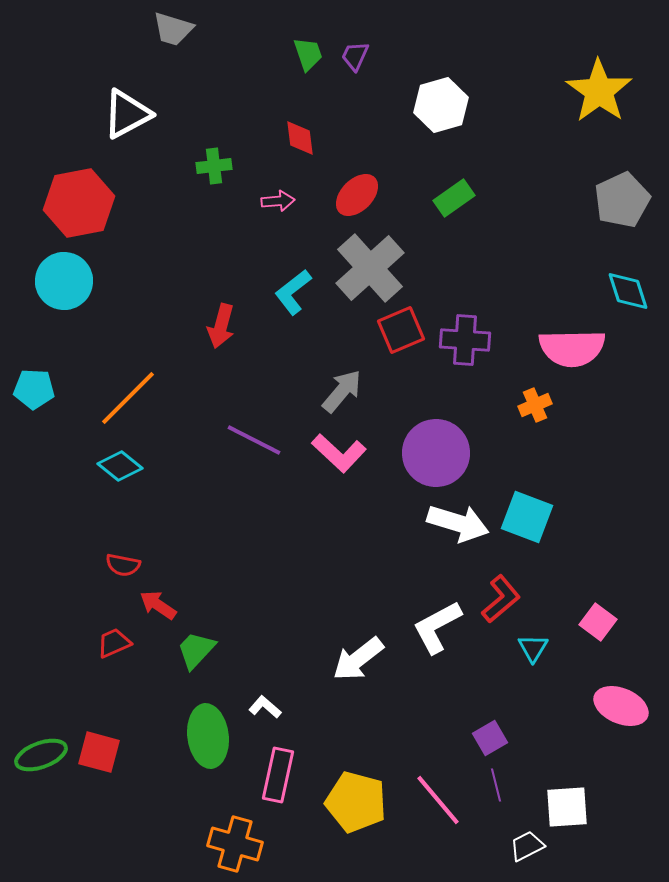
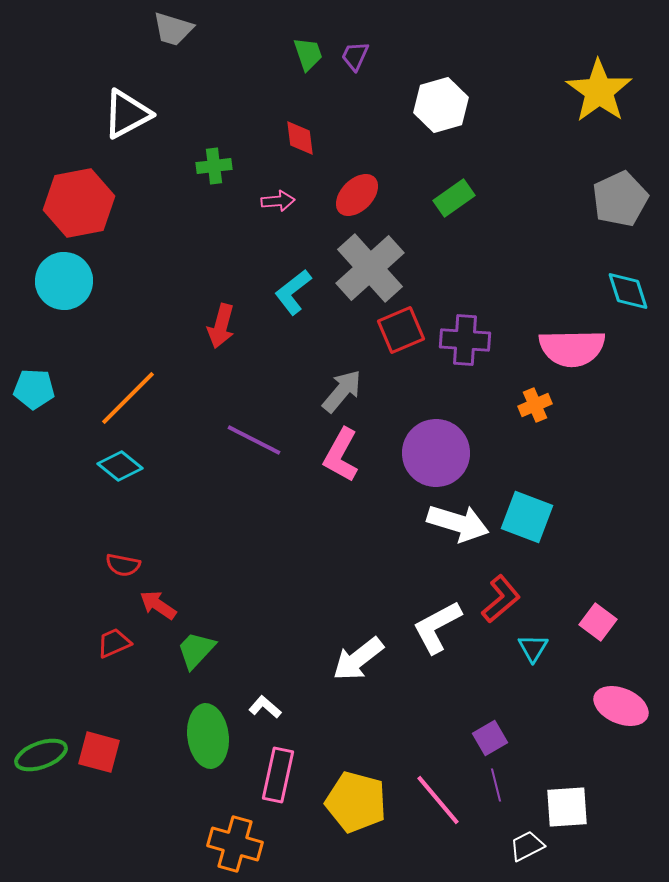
gray pentagon at (622, 200): moved 2 px left, 1 px up
pink L-shape at (339, 453): moved 2 px right, 2 px down; rotated 76 degrees clockwise
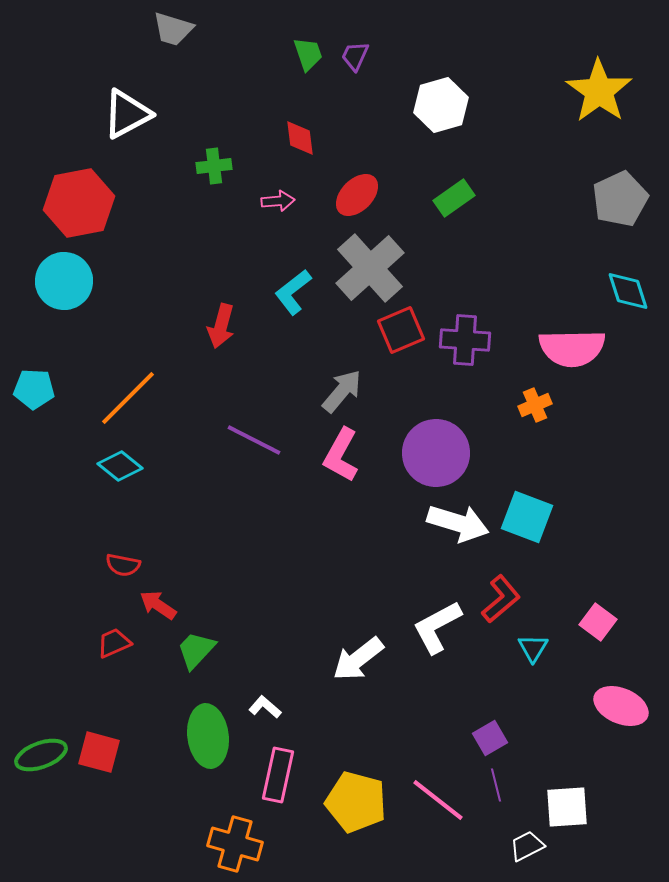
pink line at (438, 800): rotated 12 degrees counterclockwise
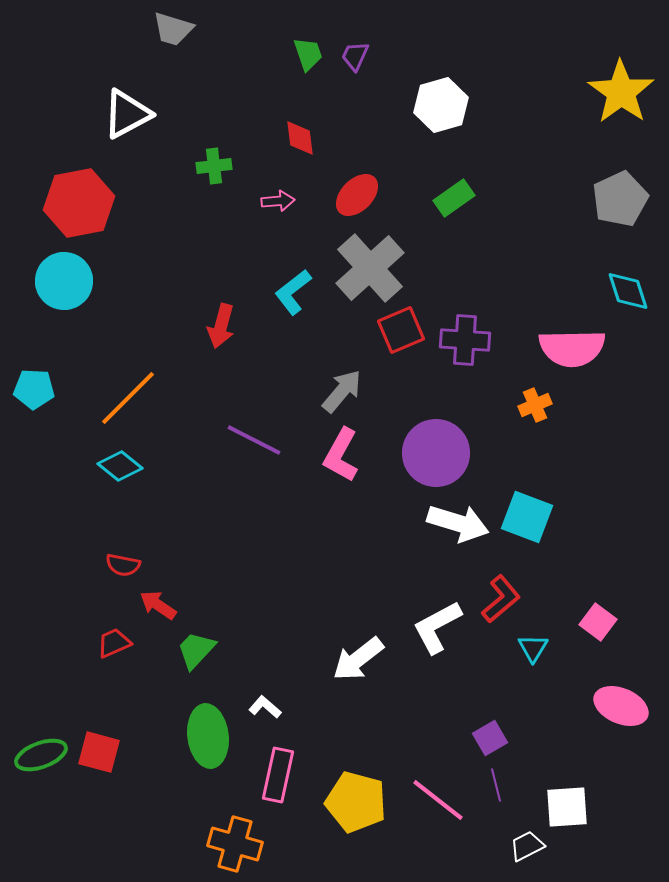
yellow star at (599, 91): moved 22 px right, 1 px down
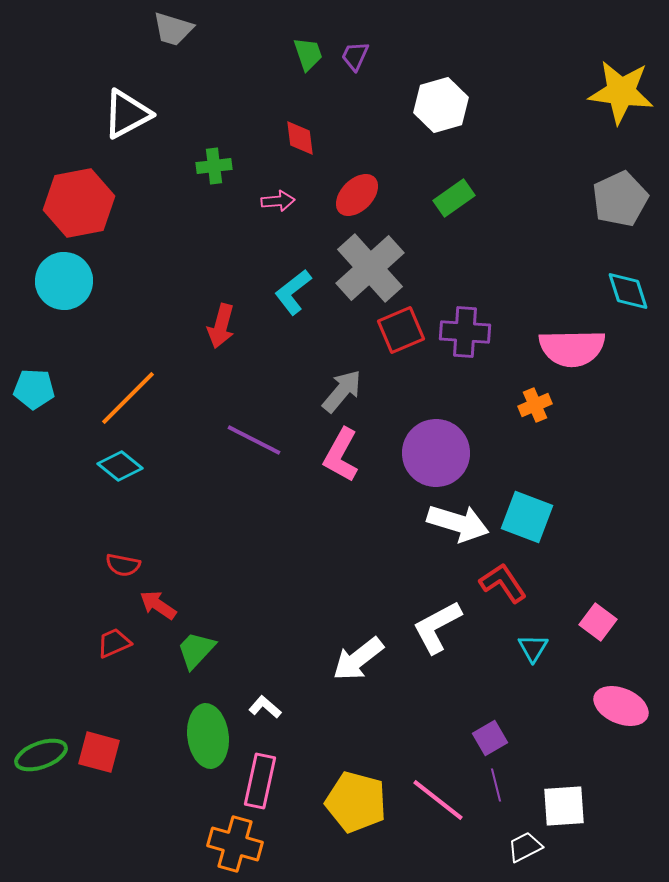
yellow star at (621, 92): rotated 28 degrees counterclockwise
purple cross at (465, 340): moved 8 px up
red L-shape at (501, 599): moved 2 px right, 16 px up; rotated 84 degrees counterclockwise
pink rectangle at (278, 775): moved 18 px left, 6 px down
white square at (567, 807): moved 3 px left, 1 px up
white trapezoid at (527, 846): moved 2 px left, 1 px down
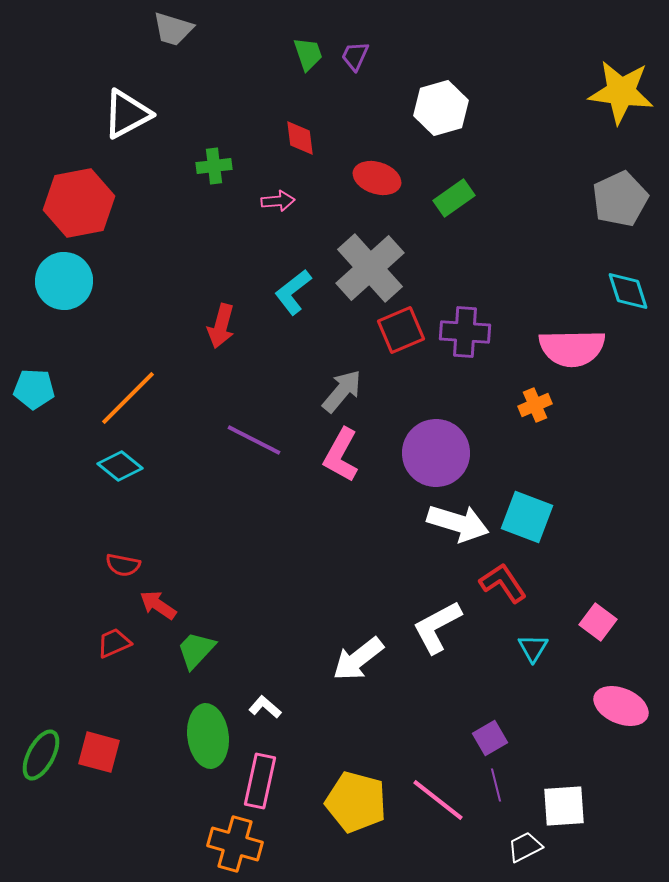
white hexagon at (441, 105): moved 3 px down
red ellipse at (357, 195): moved 20 px right, 17 px up; rotated 63 degrees clockwise
green ellipse at (41, 755): rotated 42 degrees counterclockwise
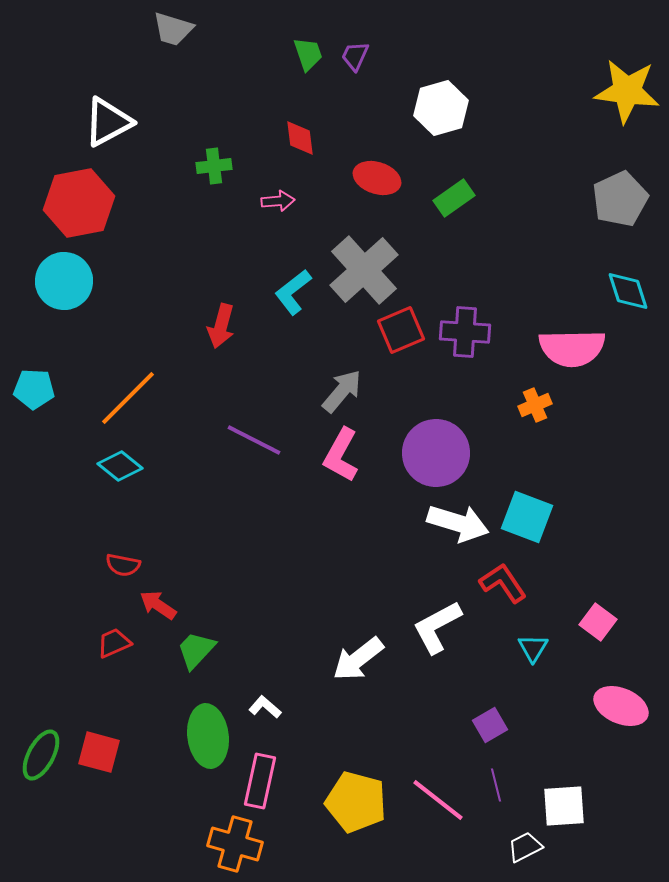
yellow star at (621, 92): moved 6 px right, 1 px up
white triangle at (127, 114): moved 19 px left, 8 px down
gray cross at (370, 268): moved 6 px left, 2 px down
purple square at (490, 738): moved 13 px up
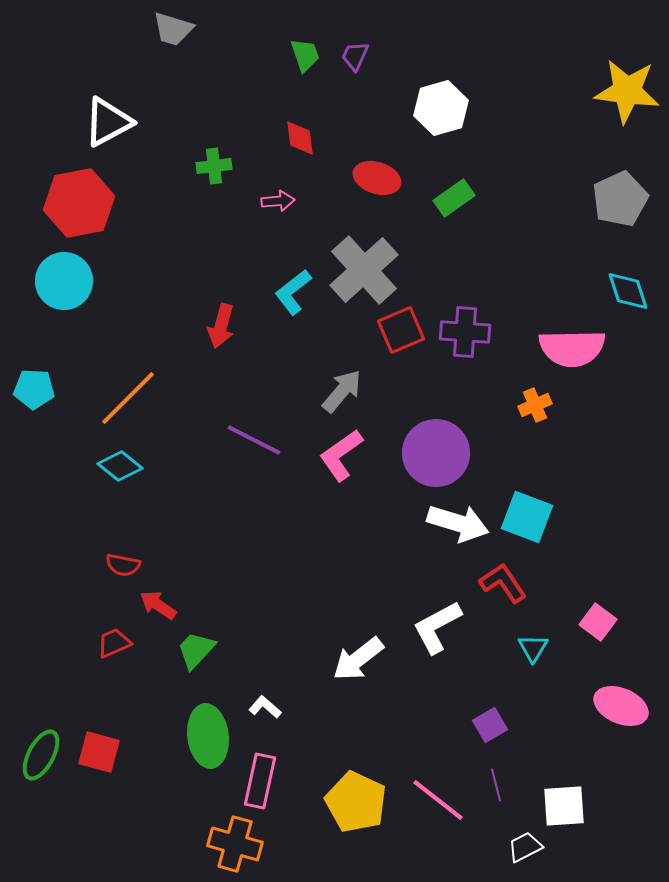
green trapezoid at (308, 54): moved 3 px left, 1 px down
pink L-shape at (341, 455): rotated 26 degrees clockwise
yellow pentagon at (356, 802): rotated 10 degrees clockwise
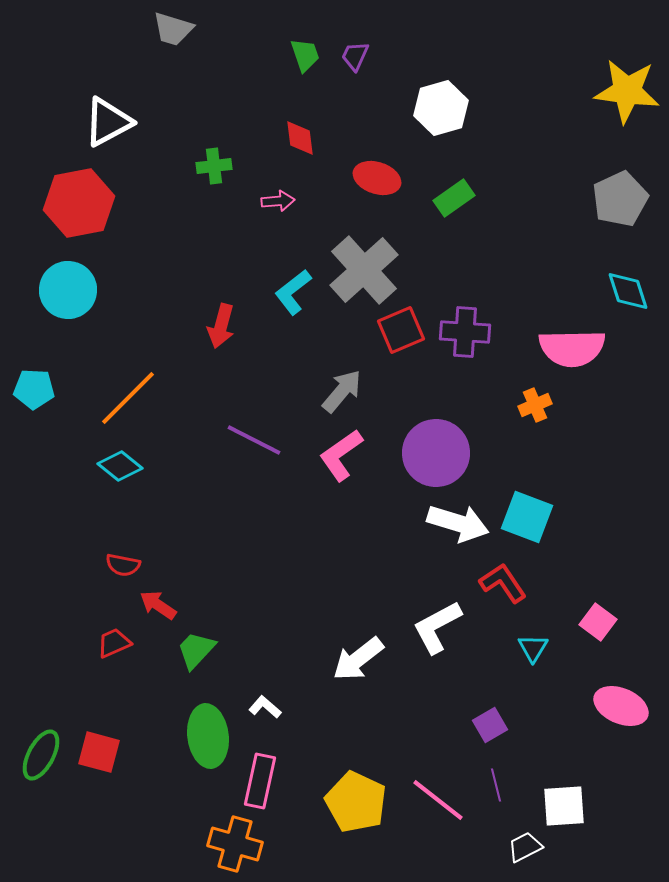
cyan circle at (64, 281): moved 4 px right, 9 px down
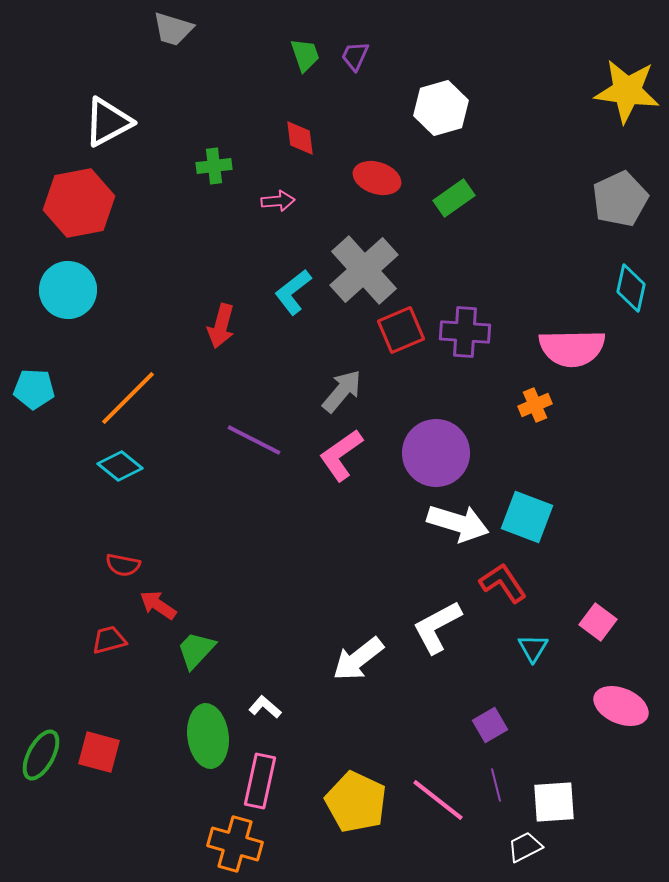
cyan diamond at (628, 291): moved 3 px right, 3 px up; rotated 30 degrees clockwise
red trapezoid at (114, 643): moved 5 px left, 3 px up; rotated 9 degrees clockwise
white square at (564, 806): moved 10 px left, 4 px up
